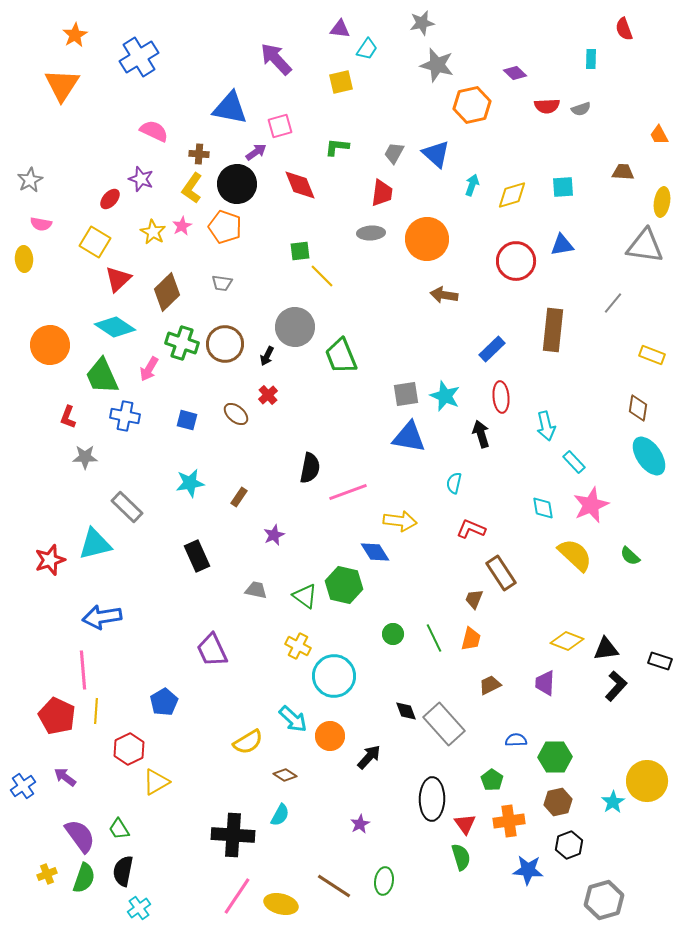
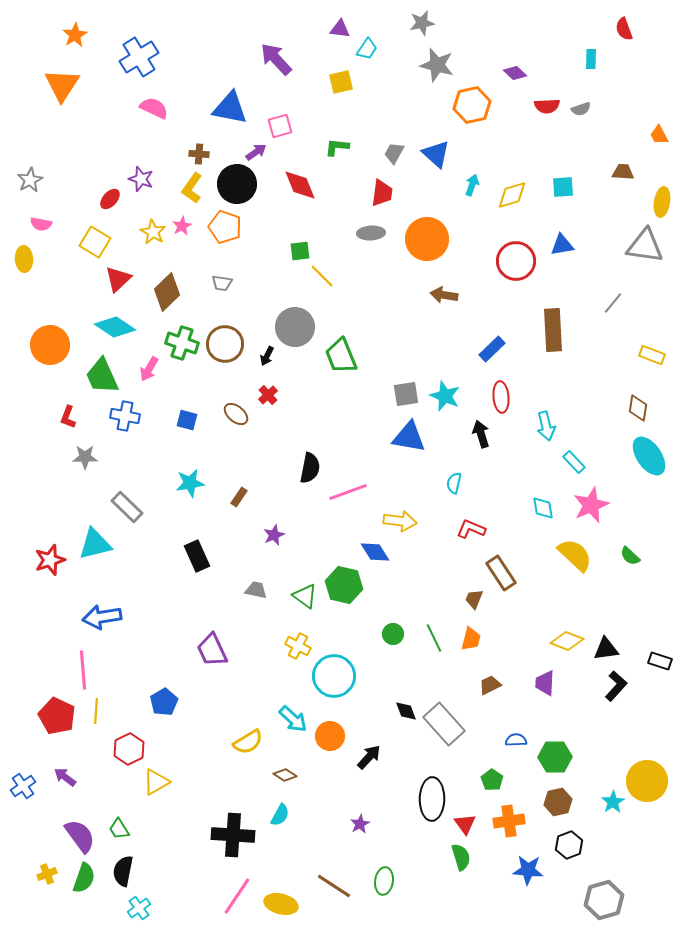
pink semicircle at (154, 131): moved 23 px up
brown rectangle at (553, 330): rotated 9 degrees counterclockwise
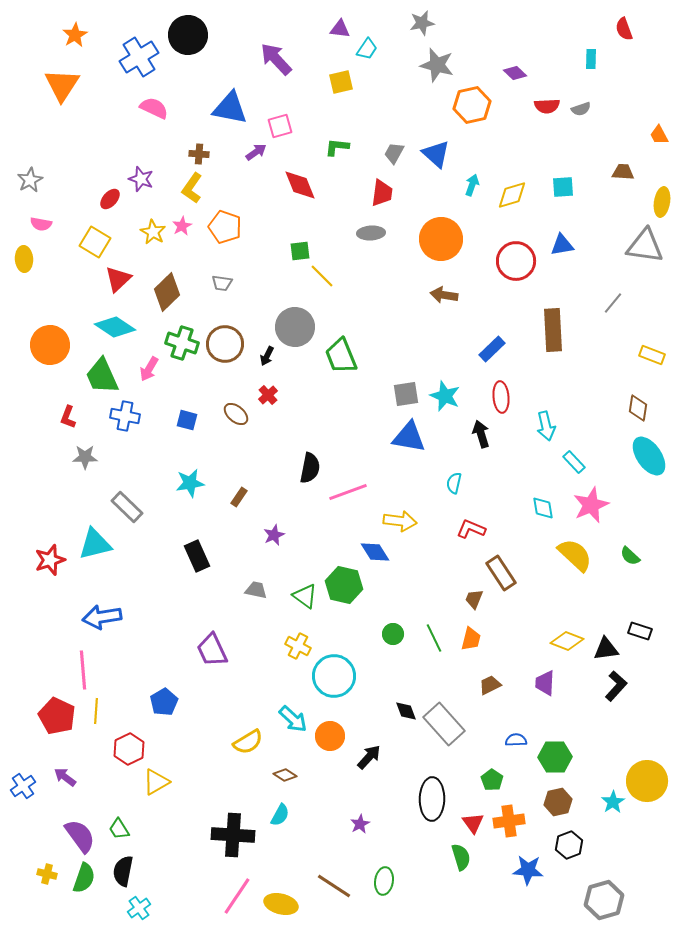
black circle at (237, 184): moved 49 px left, 149 px up
orange circle at (427, 239): moved 14 px right
black rectangle at (660, 661): moved 20 px left, 30 px up
red triangle at (465, 824): moved 8 px right, 1 px up
yellow cross at (47, 874): rotated 36 degrees clockwise
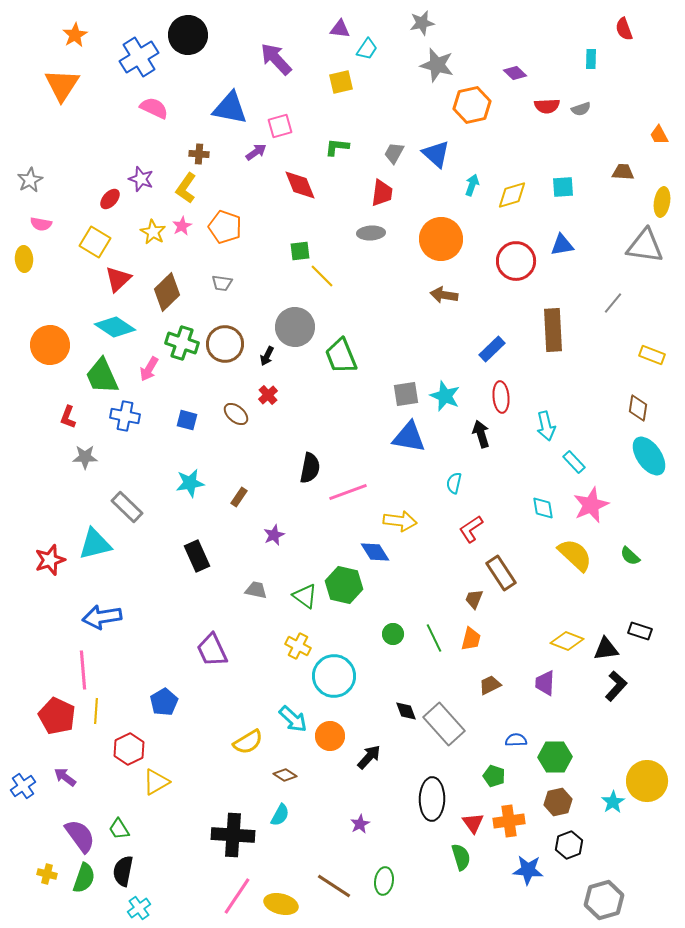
yellow L-shape at (192, 188): moved 6 px left
red L-shape at (471, 529): rotated 56 degrees counterclockwise
green pentagon at (492, 780): moved 2 px right, 4 px up; rotated 15 degrees counterclockwise
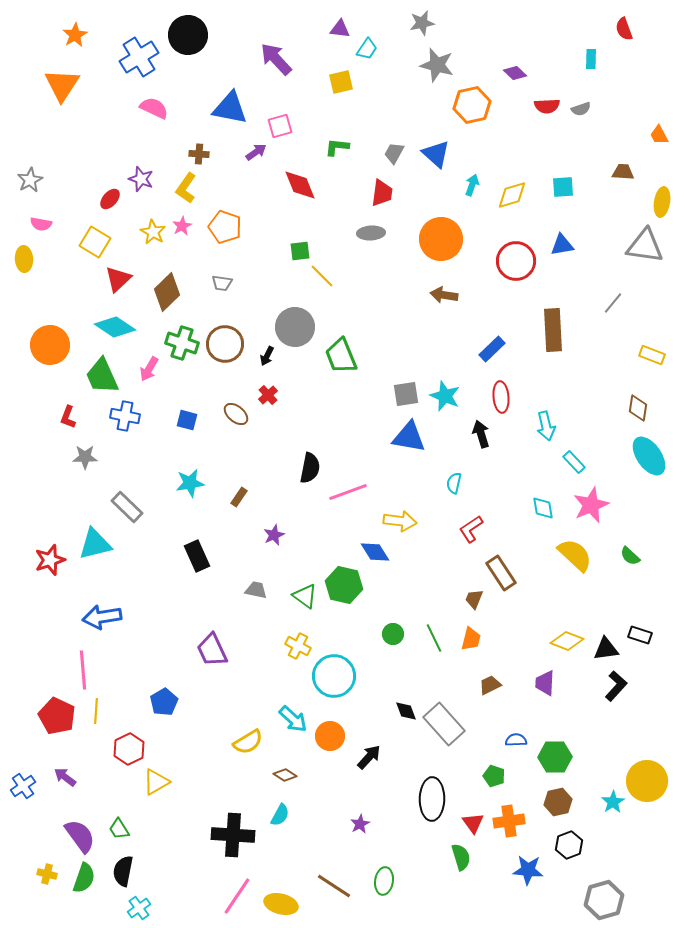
black rectangle at (640, 631): moved 4 px down
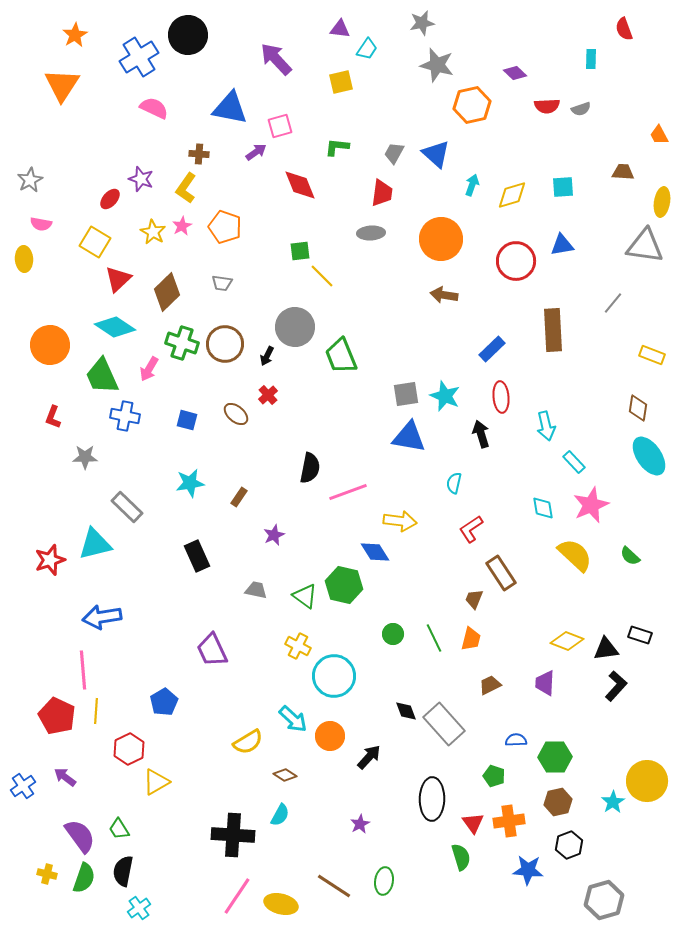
red L-shape at (68, 417): moved 15 px left
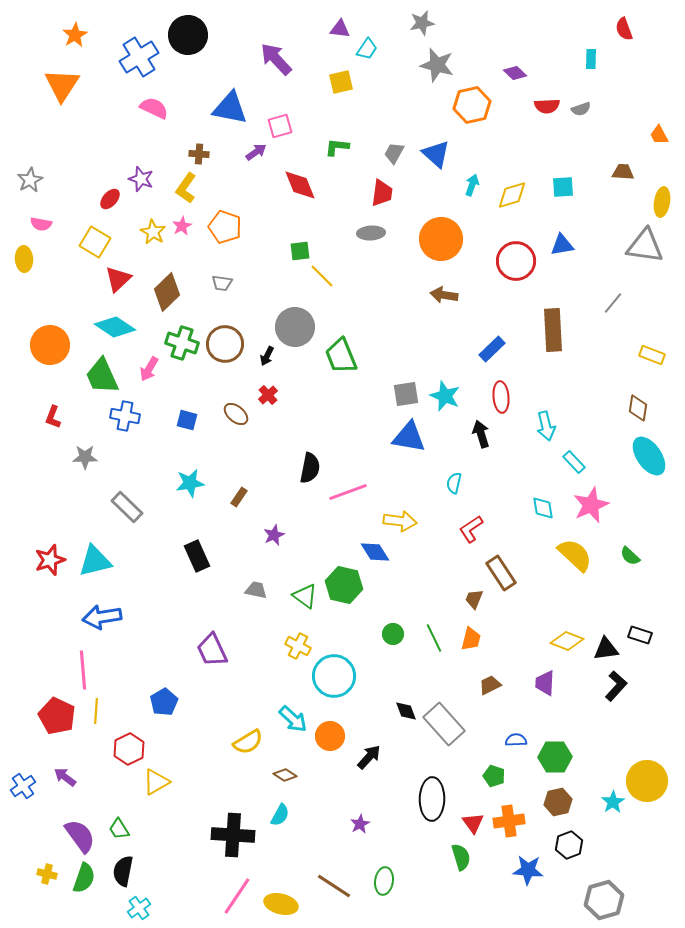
cyan triangle at (95, 544): moved 17 px down
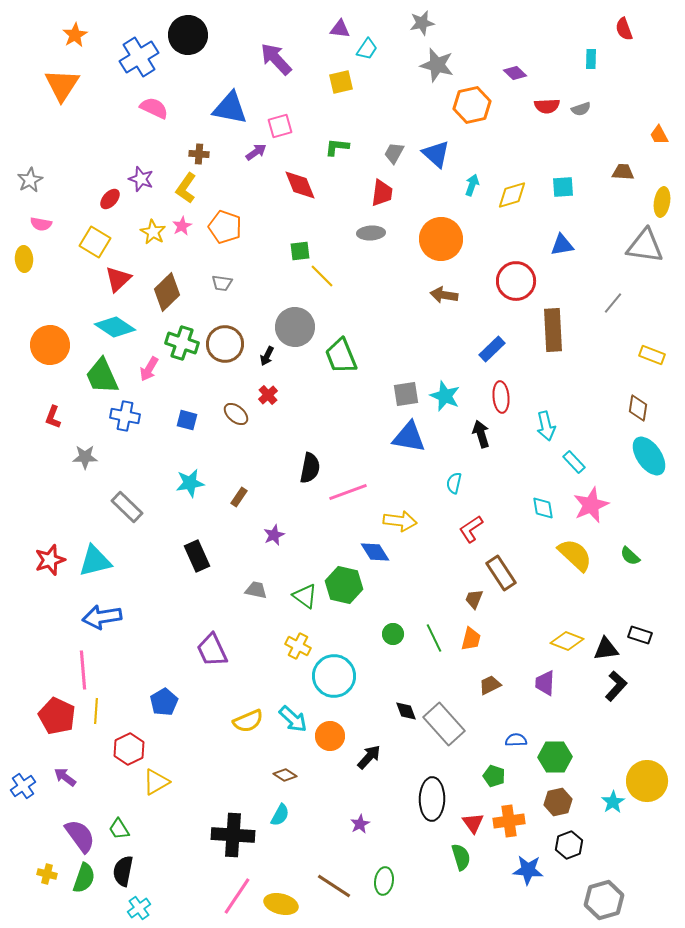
red circle at (516, 261): moved 20 px down
yellow semicircle at (248, 742): moved 21 px up; rotated 8 degrees clockwise
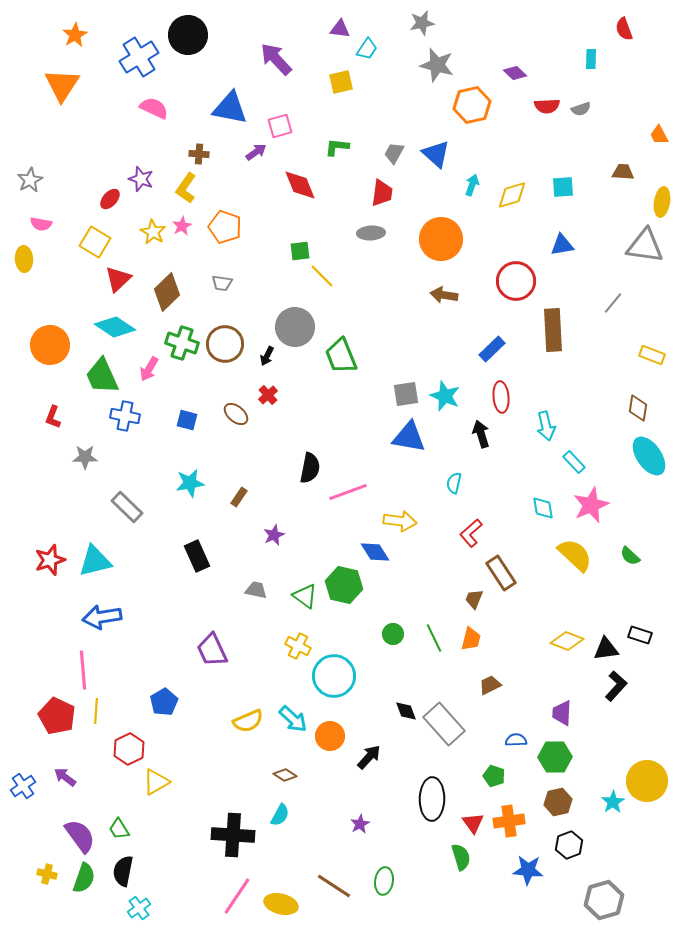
red L-shape at (471, 529): moved 4 px down; rotated 8 degrees counterclockwise
purple trapezoid at (545, 683): moved 17 px right, 30 px down
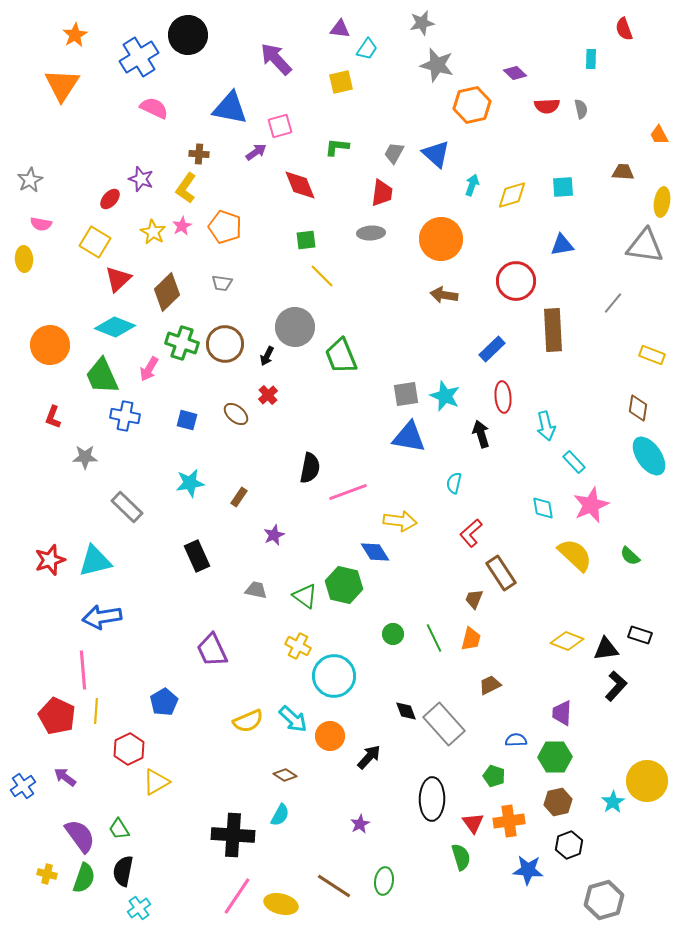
gray semicircle at (581, 109): rotated 84 degrees counterclockwise
green square at (300, 251): moved 6 px right, 11 px up
cyan diamond at (115, 327): rotated 12 degrees counterclockwise
red ellipse at (501, 397): moved 2 px right
